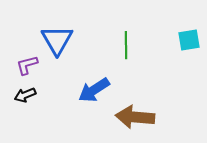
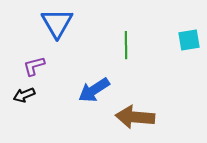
blue triangle: moved 17 px up
purple L-shape: moved 7 px right, 1 px down
black arrow: moved 1 px left
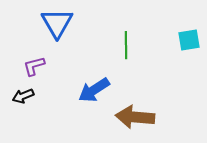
black arrow: moved 1 px left, 1 px down
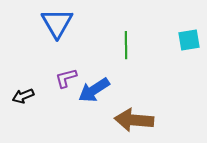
purple L-shape: moved 32 px right, 12 px down
brown arrow: moved 1 px left, 3 px down
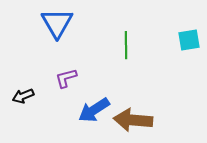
blue arrow: moved 20 px down
brown arrow: moved 1 px left
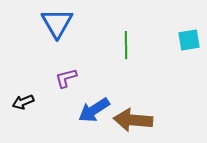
black arrow: moved 6 px down
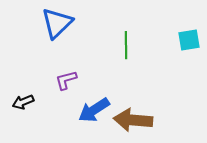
blue triangle: rotated 16 degrees clockwise
purple L-shape: moved 2 px down
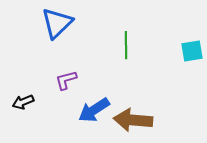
cyan square: moved 3 px right, 11 px down
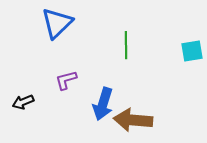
blue arrow: moved 9 px right, 6 px up; rotated 40 degrees counterclockwise
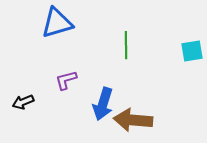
blue triangle: rotated 28 degrees clockwise
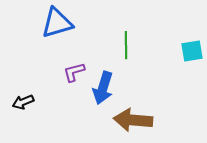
purple L-shape: moved 8 px right, 8 px up
blue arrow: moved 16 px up
